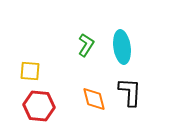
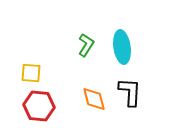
yellow square: moved 1 px right, 2 px down
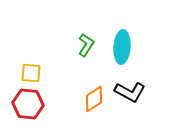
cyan ellipse: rotated 12 degrees clockwise
black L-shape: rotated 116 degrees clockwise
orange diamond: rotated 72 degrees clockwise
red hexagon: moved 11 px left, 2 px up
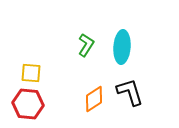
black L-shape: rotated 136 degrees counterclockwise
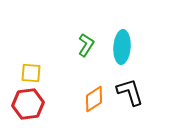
red hexagon: rotated 12 degrees counterclockwise
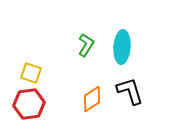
yellow square: rotated 15 degrees clockwise
black L-shape: moved 1 px up
orange diamond: moved 2 px left
red hexagon: moved 1 px right
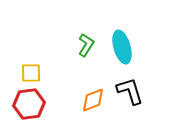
cyan ellipse: rotated 20 degrees counterclockwise
yellow square: rotated 20 degrees counterclockwise
orange diamond: moved 1 px right, 1 px down; rotated 12 degrees clockwise
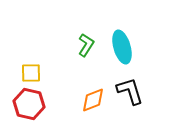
red hexagon: rotated 20 degrees clockwise
